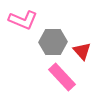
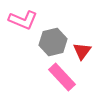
gray hexagon: rotated 12 degrees counterclockwise
red triangle: rotated 18 degrees clockwise
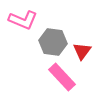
gray hexagon: rotated 20 degrees clockwise
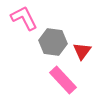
pink L-shape: moved 1 px right, 2 px up; rotated 140 degrees counterclockwise
pink rectangle: moved 1 px right, 3 px down
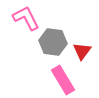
pink L-shape: moved 2 px right
pink rectangle: rotated 12 degrees clockwise
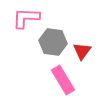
pink L-shape: rotated 60 degrees counterclockwise
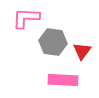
pink rectangle: rotated 56 degrees counterclockwise
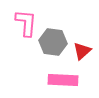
pink L-shape: moved 5 px down; rotated 92 degrees clockwise
red triangle: rotated 12 degrees clockwise
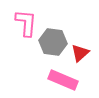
red triangle: moved 2 px left, 2 px down
pink rectangle: rotated 20 degrees clockwise
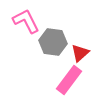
pink L-shape: moved 2 px up; rotated 32 degrees counterclockwise
pink rectangle: moved 6 px right; rotated 76 degrees counterclockwise
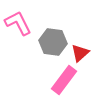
pink L-shape: moved 8 px left, 2 px down
pink rectangle: moved 5 px left
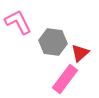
pink L-shape: moved 1 px up
pink rectangle: moved 1 px right, 1 px up
